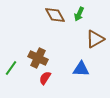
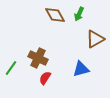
blue triangle: rotated 18 degrees counterclockwise
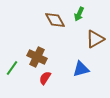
brown diamond: moved 5 px down
brown cross: moved 1 px left, 1 px up
green line: moved 1 px right
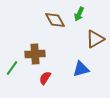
brown cross: moved 2 px left, 3 px up; rotated 30 degrees counterclockwise
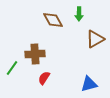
green arrow: rotated 24 degrees counterclockwise
brown diamond: moved 2 px left
blue triangle: moved 8 px right, 15 px down
red semicircle: moved 1 px left
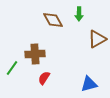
brown triangle: moved 2 px right
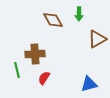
green line: moved 5 px right, 2 px down; rotated 49 degrees counterclockwise
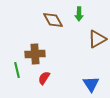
blue triangle: moved 2 px right; rotated 48 degrees counterclockwise
